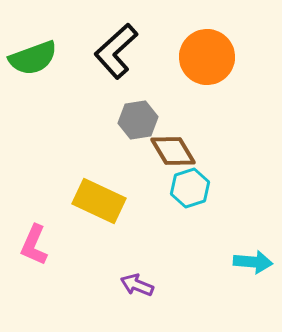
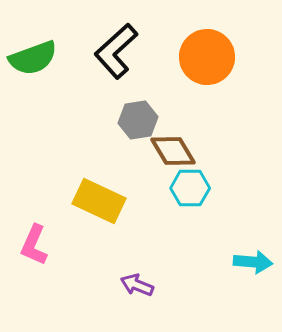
cyan hexagon: rotated 18 degrees clockwise
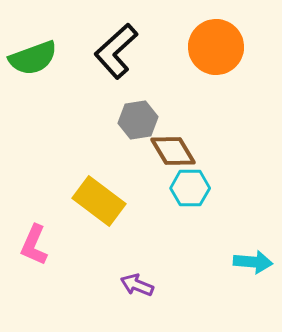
orange circle: moved 9 px right, 10 px up
yellow rectangle: rotated 12 degrees clockwise
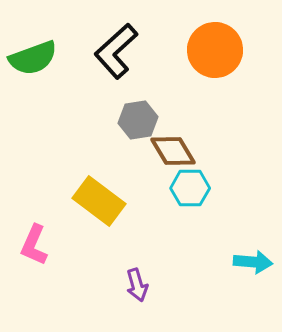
orange circle: moved 1 px left, 3 px down
purple arrow: rotated 128 degrees counterclockwise
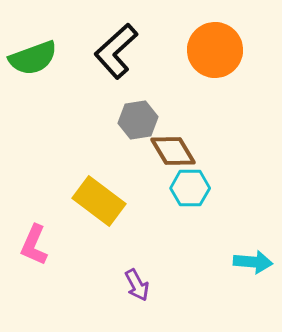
purple arrow: rotated 12 degrees counterclockwise
